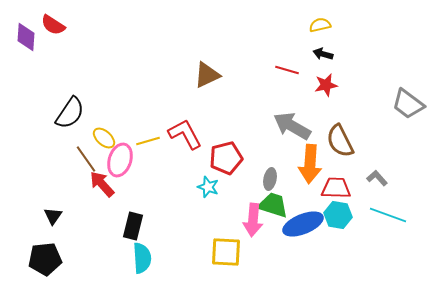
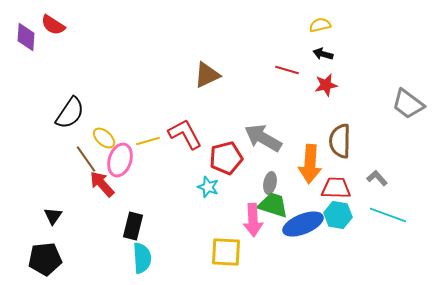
gray arrow: moved 29 px left, 12 px down
brown semicircle: rotated 28 degrees clockwise
gray ellipse: moved 4 px down
pink arrow: rotated 8 degrees counterclockwise
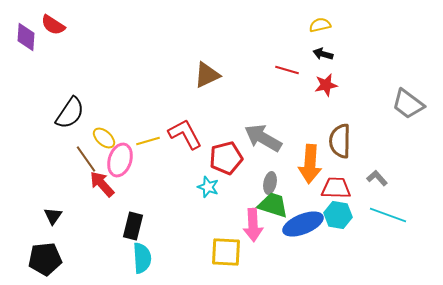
pink arrow: moved 5 px down
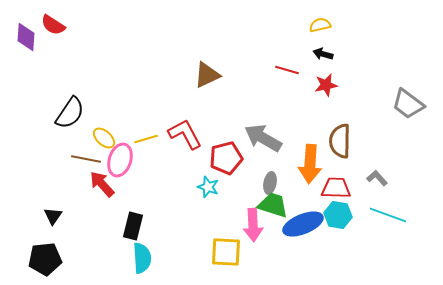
yellow line: moved 2 px left, 2 px up
brown line: rotated 44 degrees counterclockwise
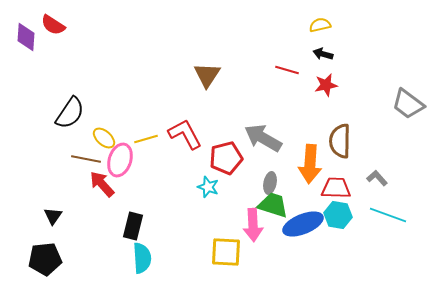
brown triangle: rotated 32 degrees counterclockwise
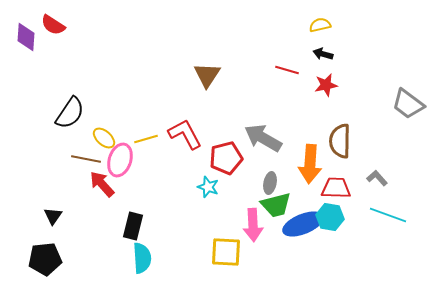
green trapezoid: moved 3 px right; rotated 148 degrees clockwise
cyan hexagon: moved 8 px left, 2 px down
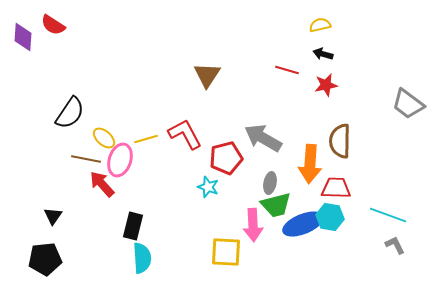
purple diamond: moved 3 px left
gray L-shape: moved 18 px right, 67 px down; rotated 15 degrees clockwise
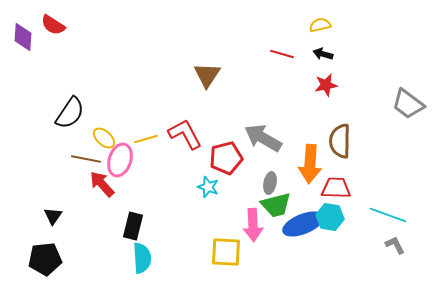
red line: moved 5 px left, 16 px up
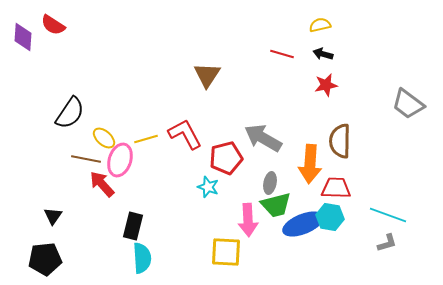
pink arrow: moved 5 px left, 5 px up
gray L-shape: moved 8 px left, 2 px up; rotated 100 degrees clockwise
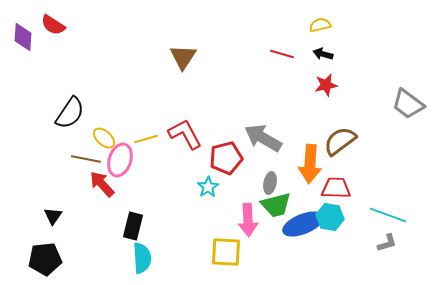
brown triangle: moved 24 px left, 18 px up
brown semicircle: rotated 52 degrees clockwise
cyan star: rotated 20 degrees clockwise
